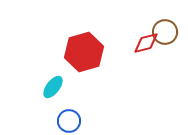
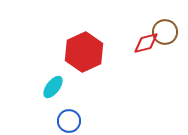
red hexagon: rotated 9 degrees counterclockwise
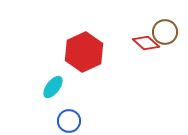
red diamond: rotated 56 degrees clockwise
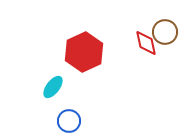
red diamond: rotated 36 degrees clockwise
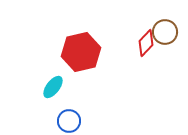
red diamond: rotated 56 degrees clockwise
red hexagon: moved 3 px left; rotated 12 degrees clockwise
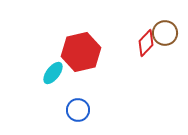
brown circle: moved 1 px down
cyan ellipse: moved 14 px up
blue circle: moved 9 px right, 11 px up
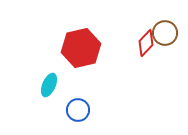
red hexagon: moved 4 px up
cyan ellipse: moved 4 px left, 12 px down; rotated 15 degrees counterclockwise
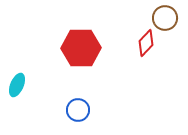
brown circle: moved 15 px up
red hexagon: rotated 12 degrees clockwise
cyan ellipse: moved 32 px left
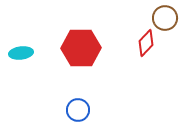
cyan ellipse: moved 4 px right, 32 px up; rotated 60 degrees clockwise
